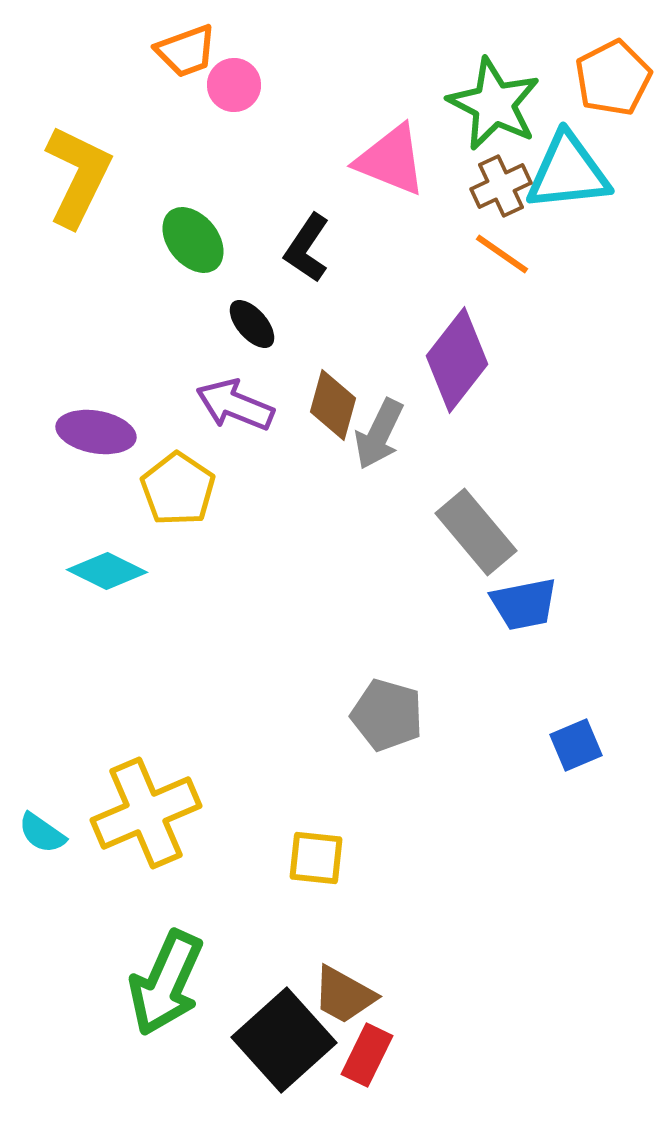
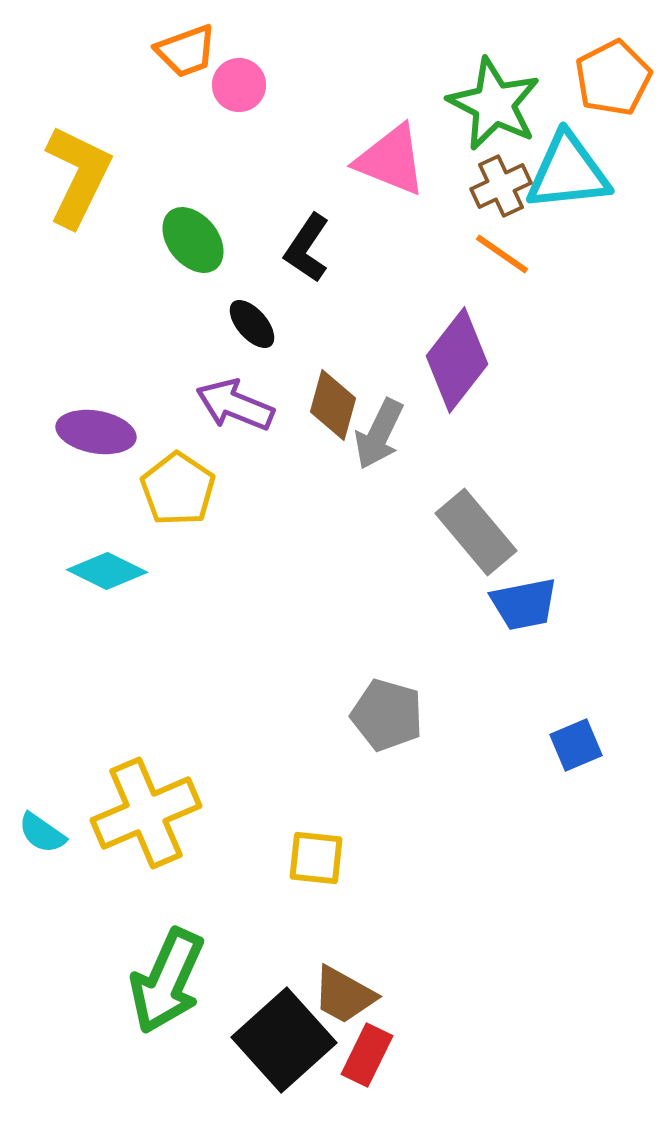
pink circle: moved 5 px right
green arrow: moved 1 px right, 2 px up
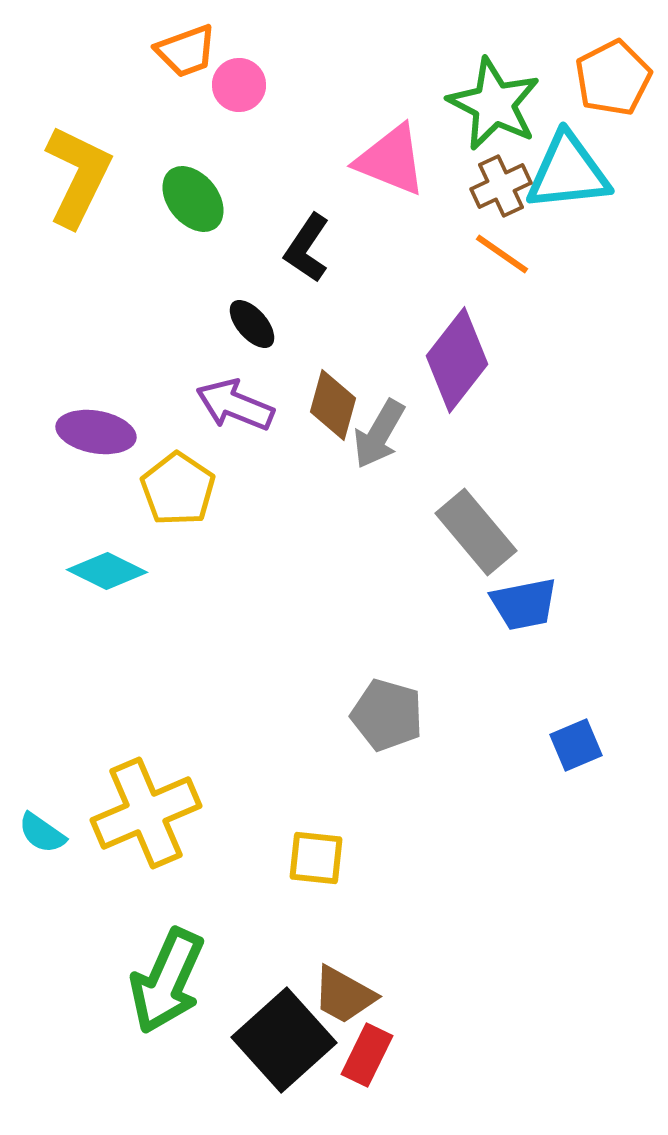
green ellipse: moved 41 px up
gray arrow: rotated 4 degrees clockwise
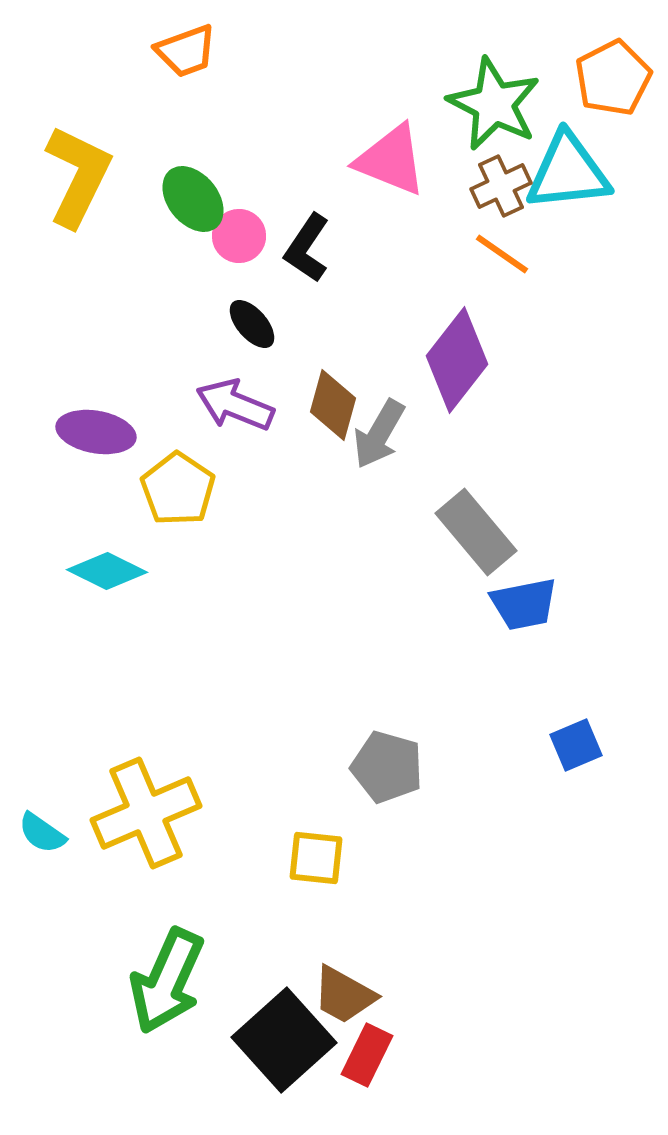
pink circle: moved 151 px down
gray pentagon: moved 52 px down
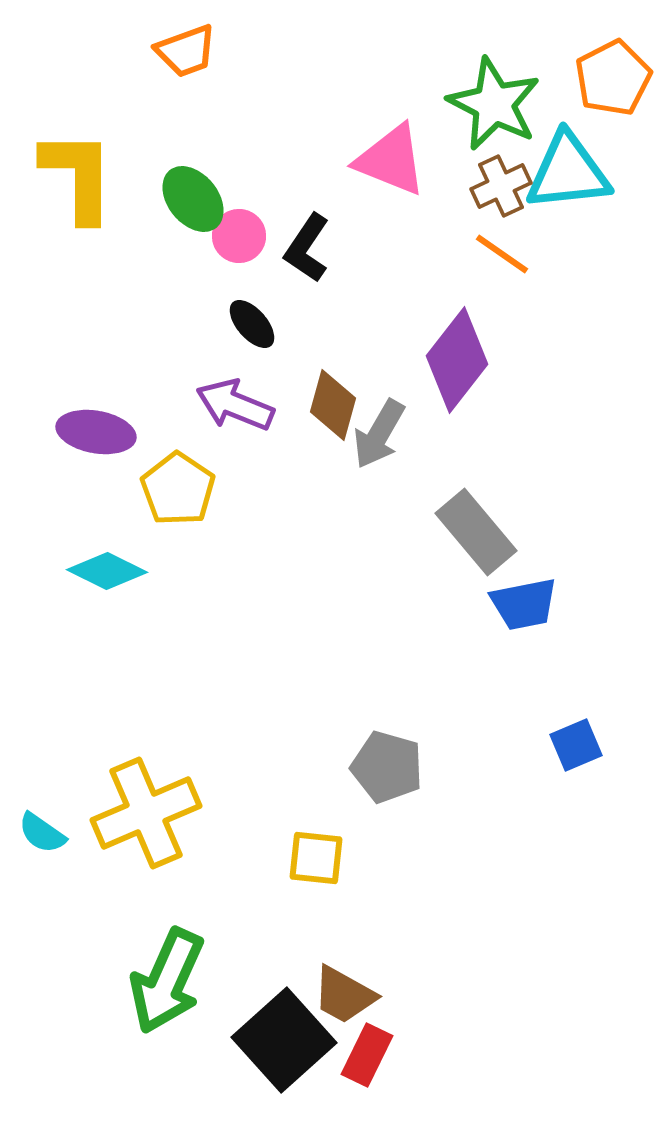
yellow L-shape: rotated 26 degrees counterclockwise
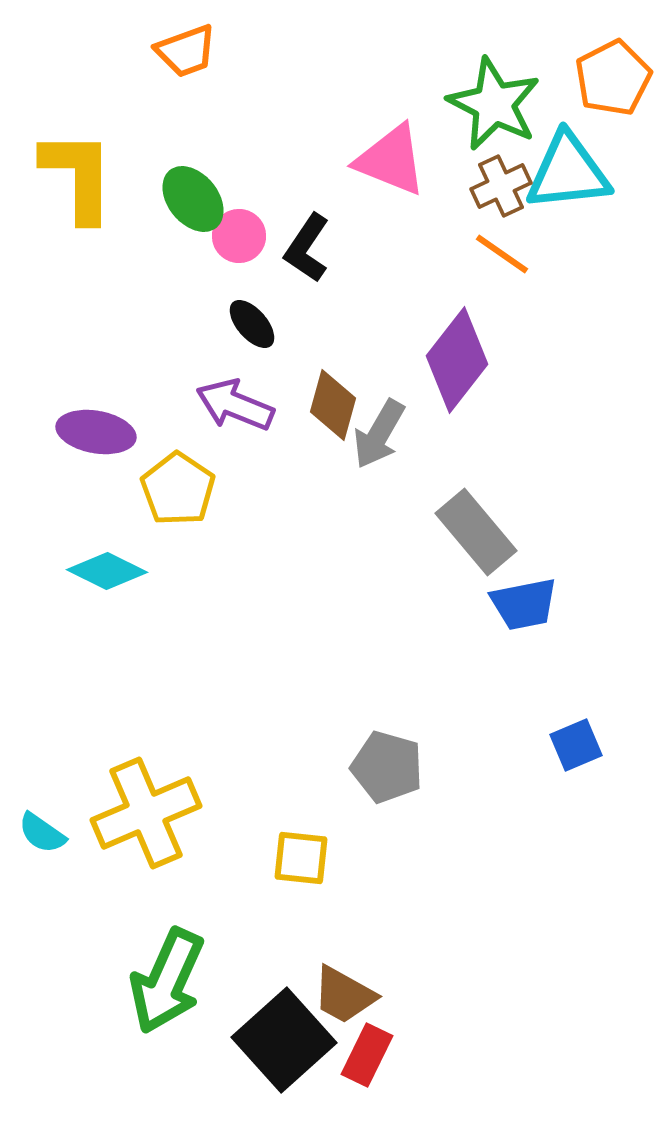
yellow square: moved 15 px left
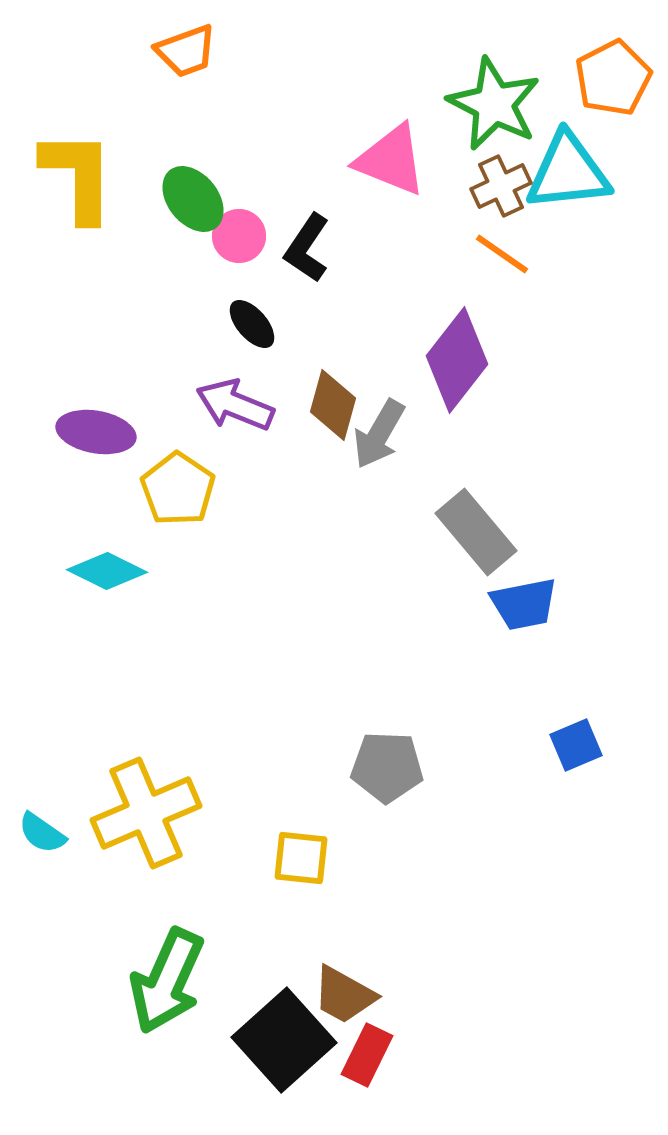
gray pentagon: rotated 14 degrees counterclockwise
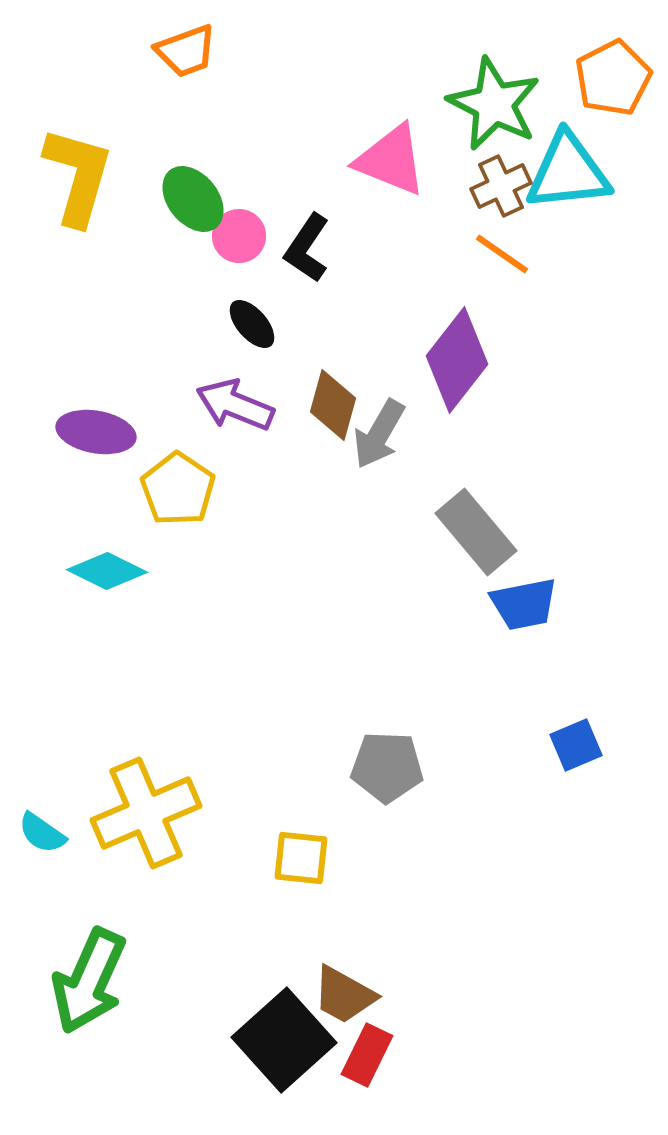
yellow L-shape: rotated 16 degrees clockwise
green arrow: moved 78 px left
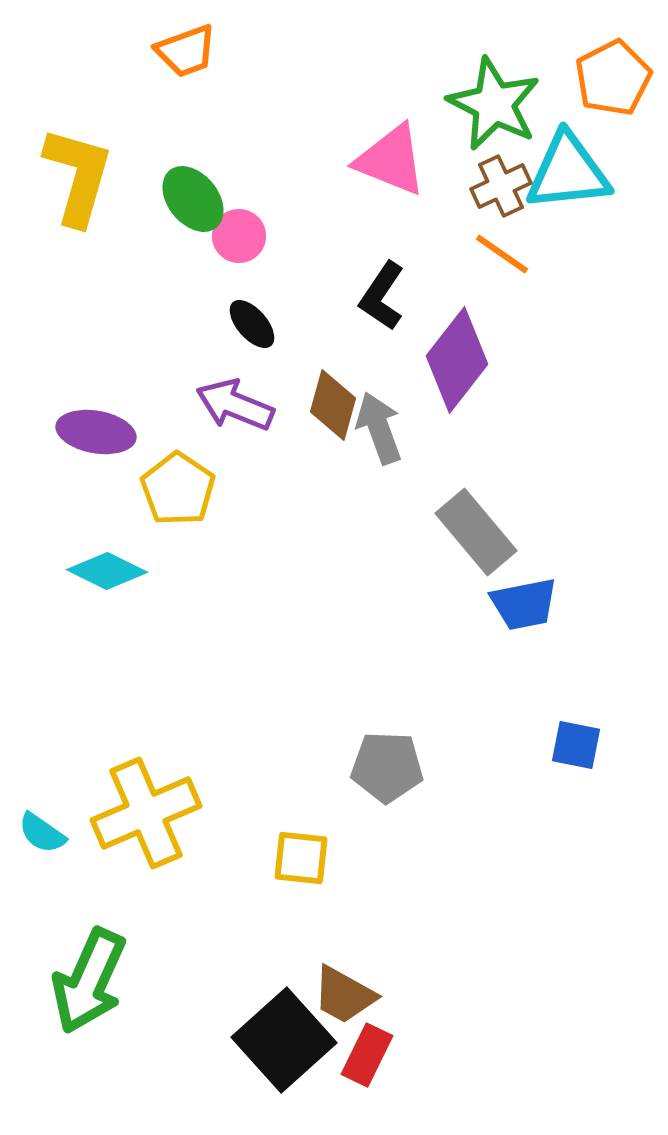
black L-shape: moved 75 px right, 48 px down
gray arrow: moved 6 px up; rotated 130 degrees clockwise
blue square: rotated 34 degrees clockwise
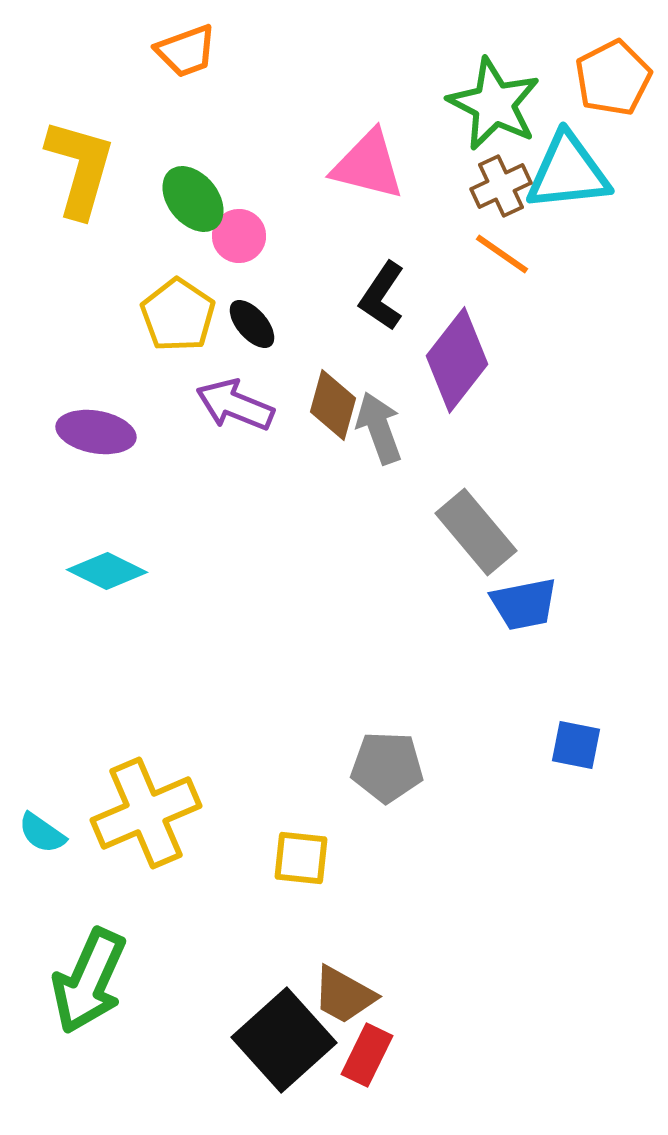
pink triangle: moved 23 px left, 5 px down; rotated 8 degrees counterclockwise
yellow L-shape: moved 2 px right, 8 px up
yellow pentagon: moved 174 px up
